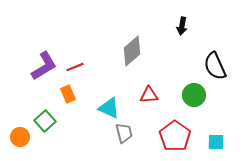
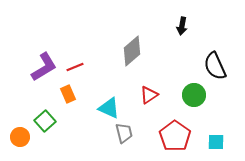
purple L-shape: moved 1 px down
red triangle: rotated 30 degrees counterclockwise
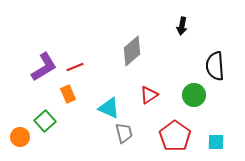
black semicircle: rotated 20 degrees clockwise
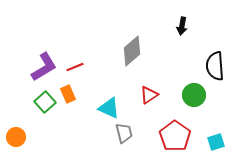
green square: moved 19 px up
orange circle: moved 4 px left
cyan square: rotated 18 degrees counterclockwise
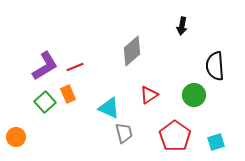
purple L-shape: moved 1 px right, 1 px up
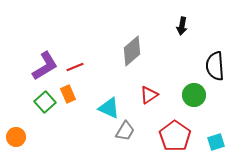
gray trapezoid: moved 1 px right, 2 px up; rotated 45 degrees clockwise
